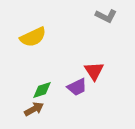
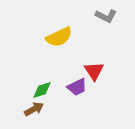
yellow semicircle: moved 26 px right
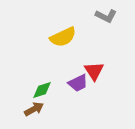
yellow semicircle: moved 4 px right
purple trapezoid: moved 1 px right, 4 px up
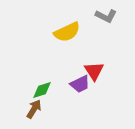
yellow semicircle: moved 4 px right, 5 px up
purple trapezoid: moved 2 px right, 1 px down
brown arrow: rotated 30 degrees counterclockwise
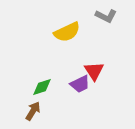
green diamond: moved 3 px up
brown arrow: moved 1 px left, 2 px down
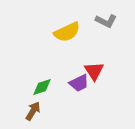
gray L-shape: moved 5 px down
purple trapezoid: moved 1 px left, 1 px up
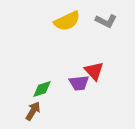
yellow semicircle: moved 11 px up
red triangle: rotated 10 degrees counterclockwise
purple trapezoid: rotated 20 degrees clockwise
green diamond: moved 2 px down
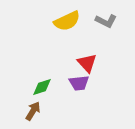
red triangle: moved 7 px left, 8 px up
green diamond: moved 2 px up
